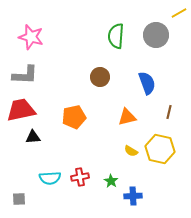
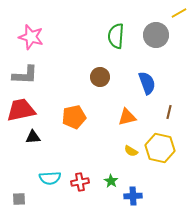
yellow hexagon: moved 1 px up
red cross: moved 5 px down
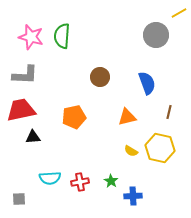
green semicircle: moved 54 px left
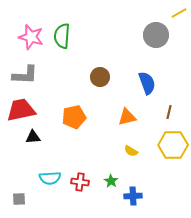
yellow hexagon: moved 13 px right, 3 px up; rotated 12 degrees counterclockwise
red cross: rotated 18 degrees clockwise
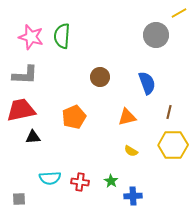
orange pentagon: rotated 10 degrees counterclockwise
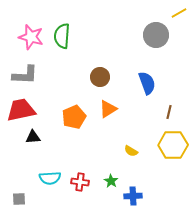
orange triangle: moved 19 px left, 8 px up; rotated 18 degrees counterclockwise
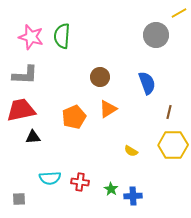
green star: moved 8 px down
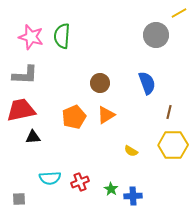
brown circle: moved 6 px down
orange triangle: moved 2 px left, 6 px down
red cross: rotated 30 degrees counterclockwise
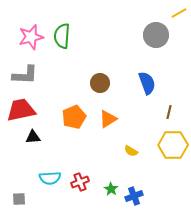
pink star: rotated 30 degrees counterclockwise
orange triangle: moved 2 px right, 4 px down
blue cross: moved 1 px right; rotated 18 degrees counterclockwise
